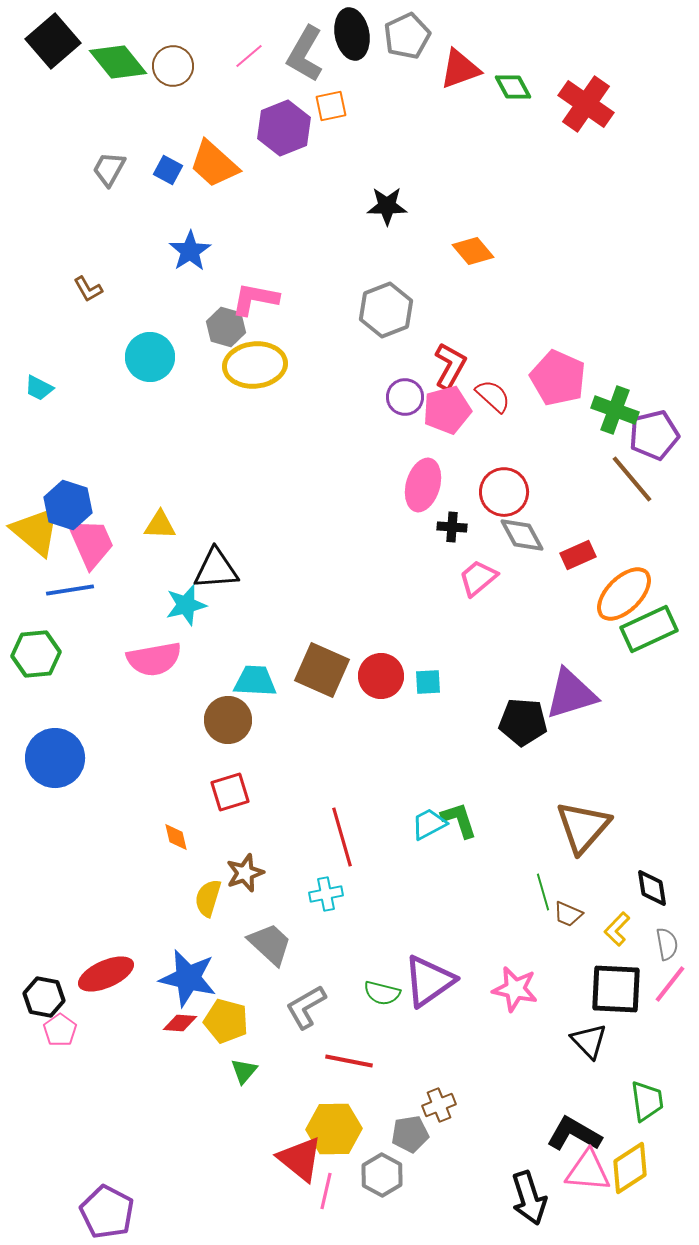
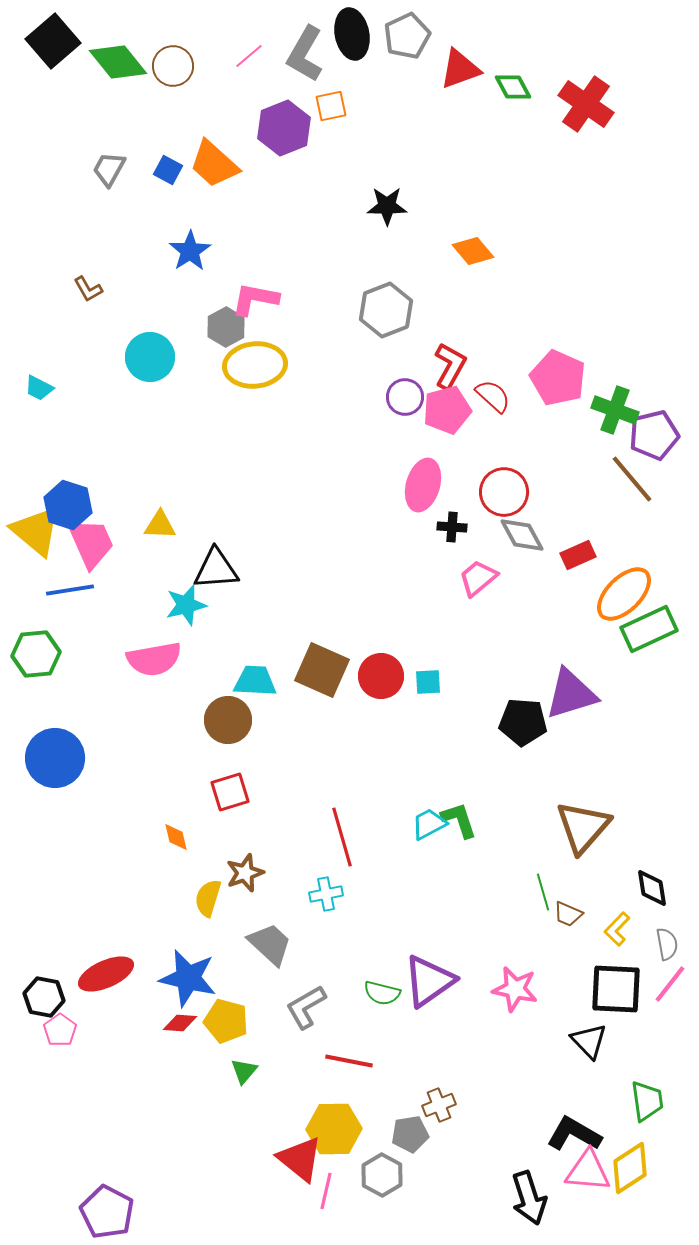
gray hexagon at (226, 327): rotated 15 degrees clockwise
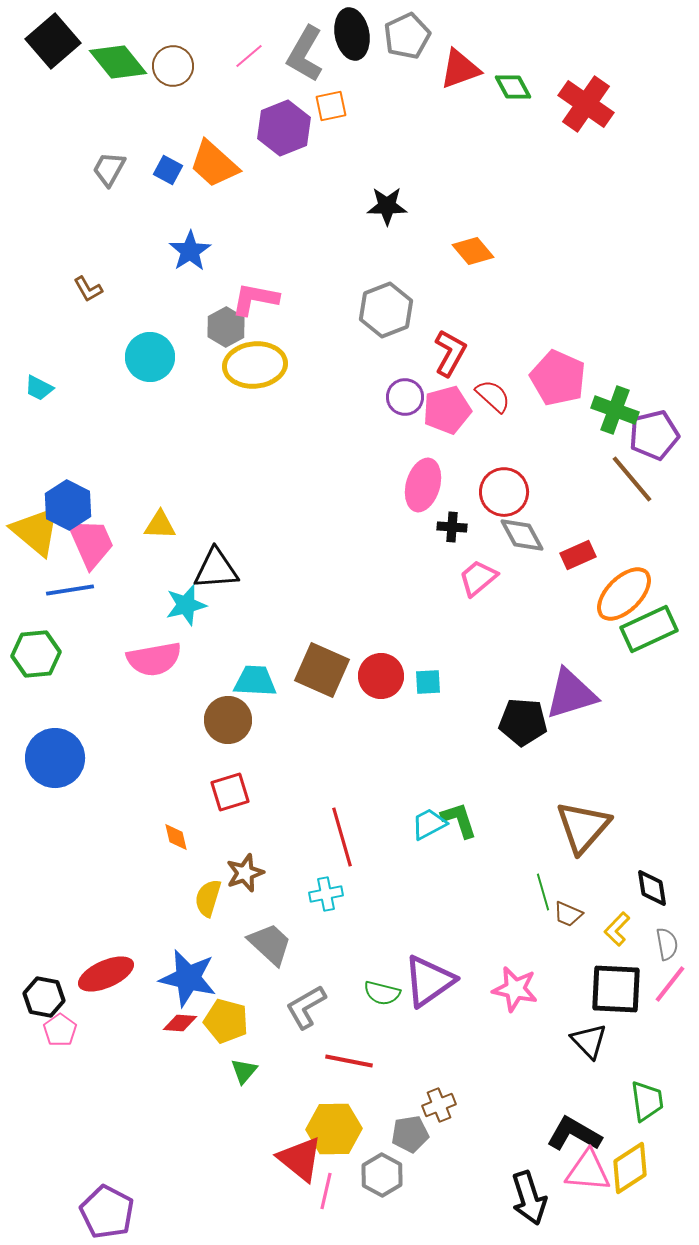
red L-shape at (450, 366): moved 13 px up
blue hexagon at (68, 505): rotated 9 degrees clockwise
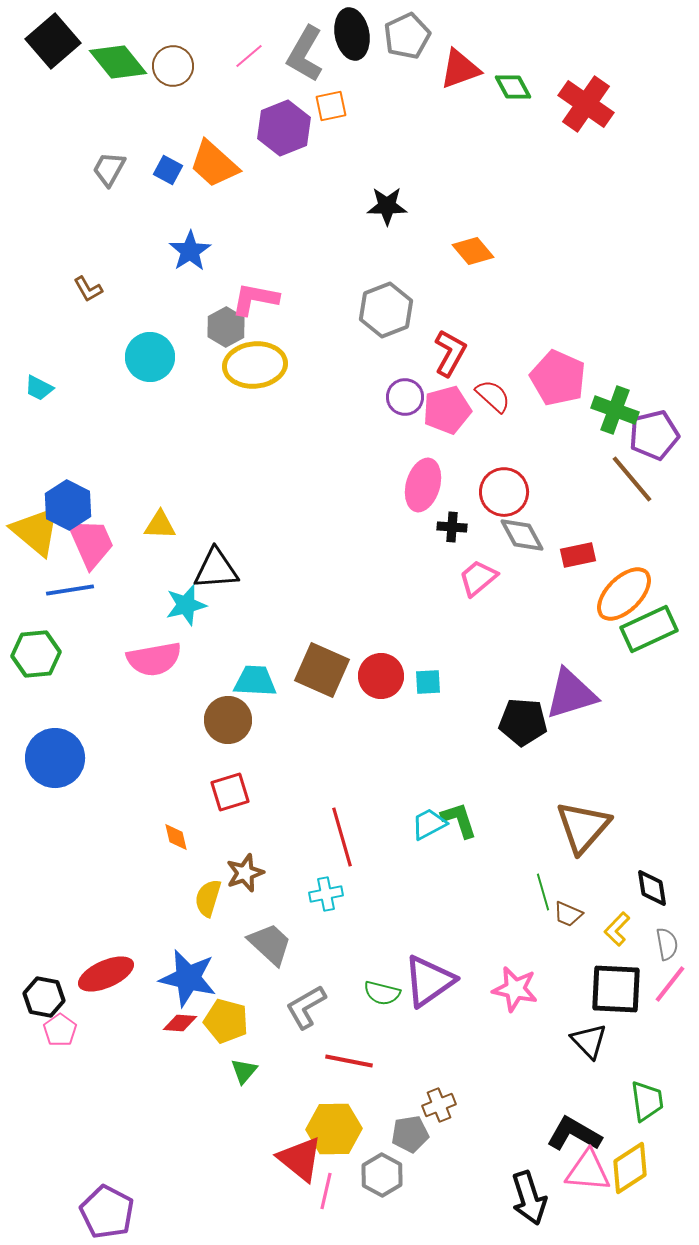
red rectangle at (578, 555): rotated 12 degrees clockwise
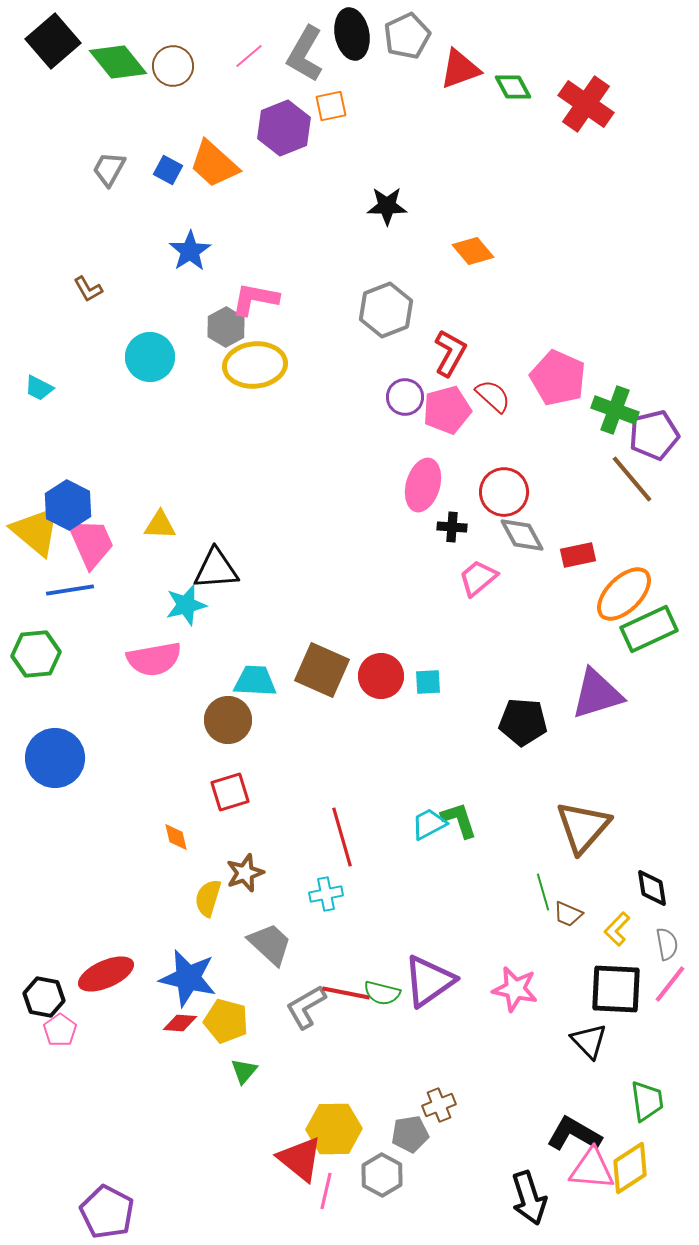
purple triangle at (571, 694): moved 26 px right
red line at (349, 1061): moved 3 px left, 68 px up
pink triangle at (588, 1171): moved 4 px right, 2 px up
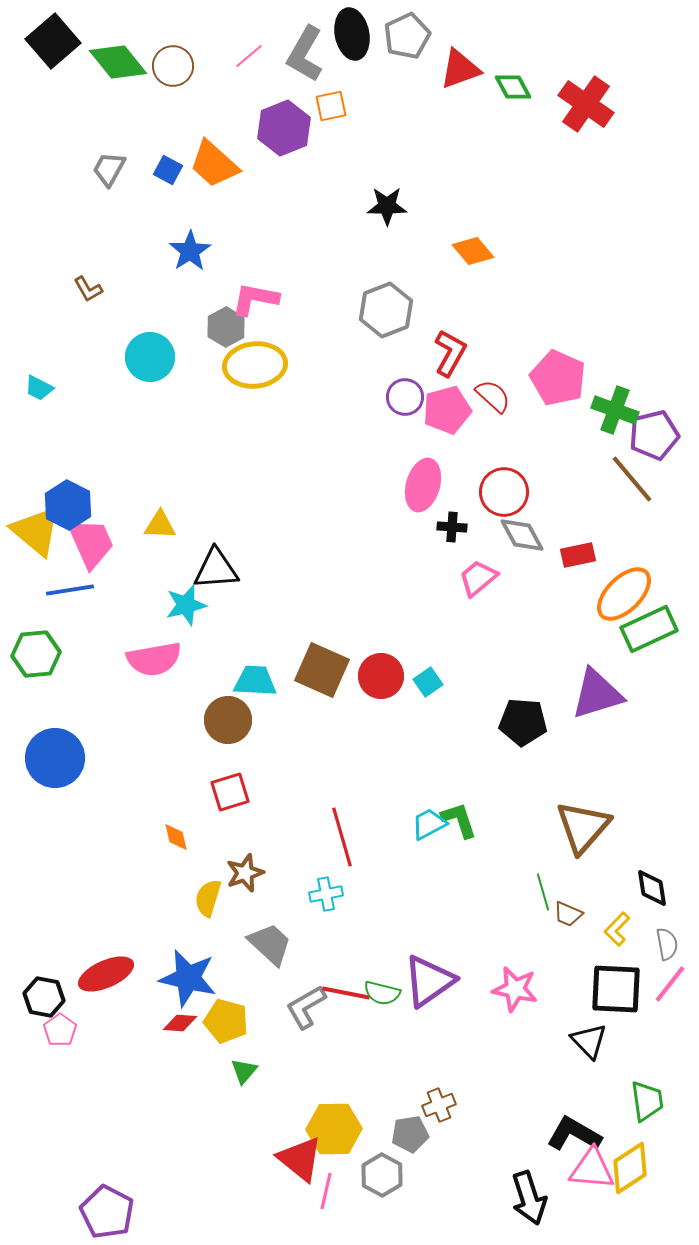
cyan square at (428, 682): rotated 32 degrees counterclockwise
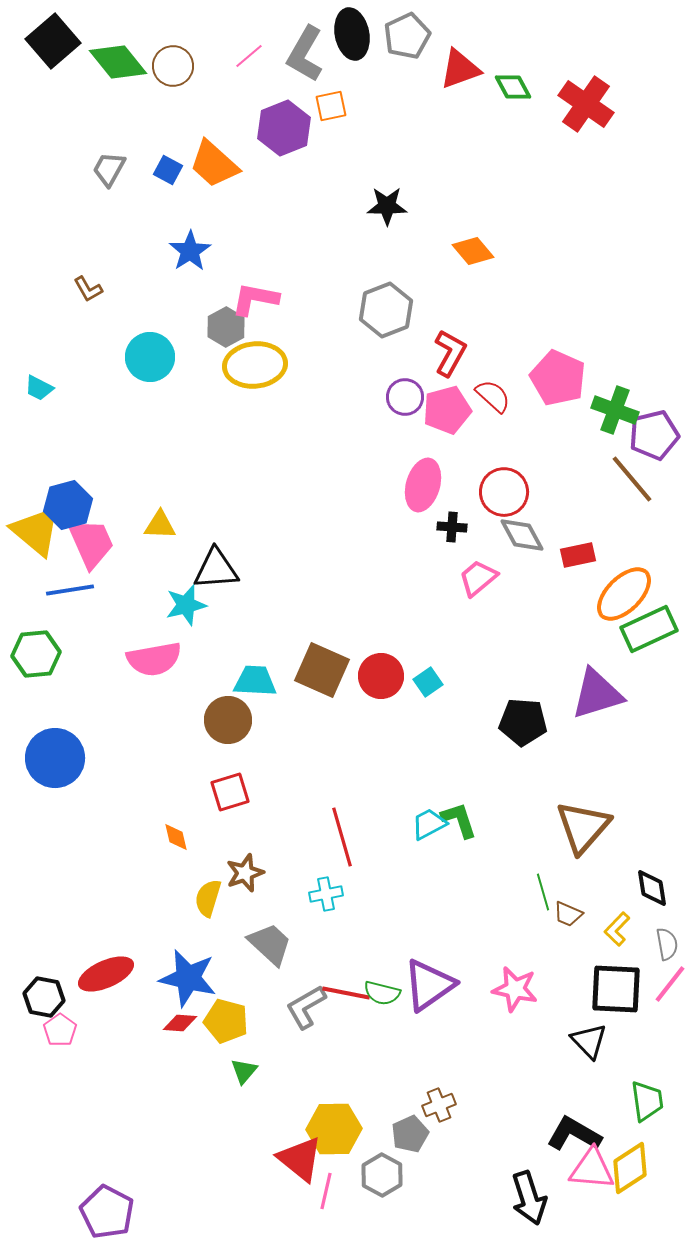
blue hexagon at (68, 505): rotated 18 degrees clockwise
purple triangle at (429, 981): moved 4 px down
gray pentagon at (410, 1134): rotated 15 degrees counterclockwise
